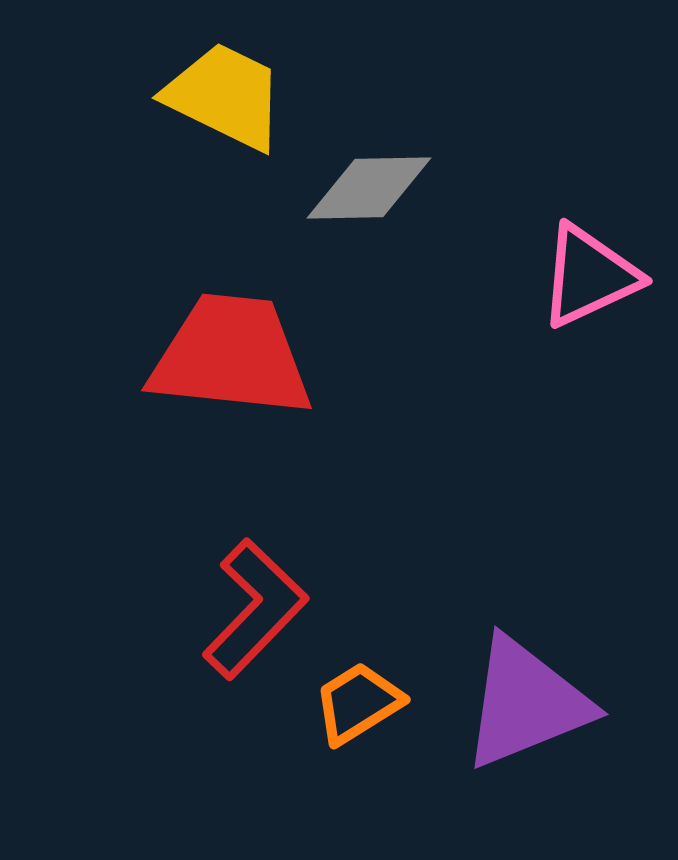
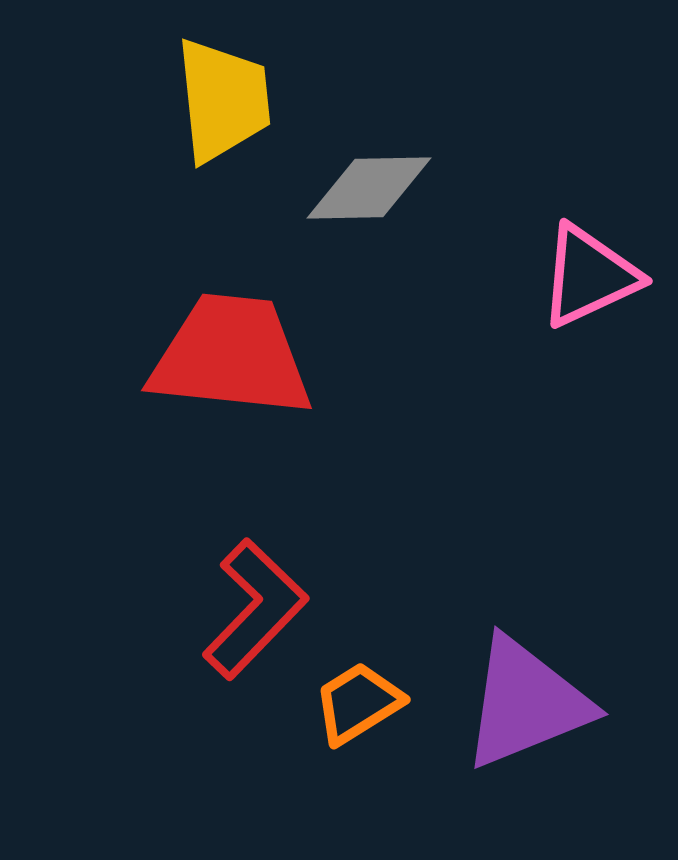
yellow trapezoid: moved 2 px left, 4 px down; rotated 58 degrees clockwise
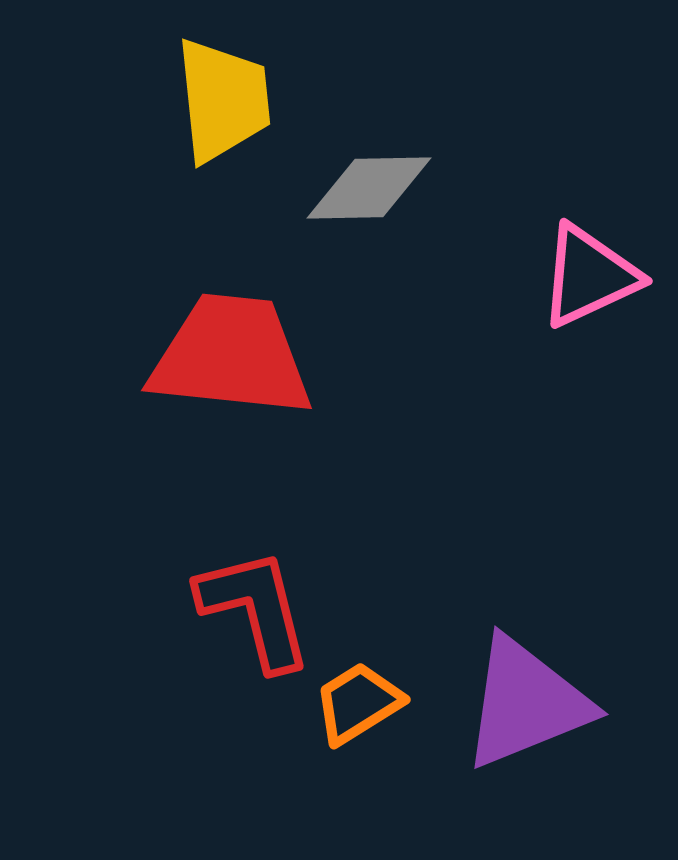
red L-shape: rotated 58 degrees counterclockwise
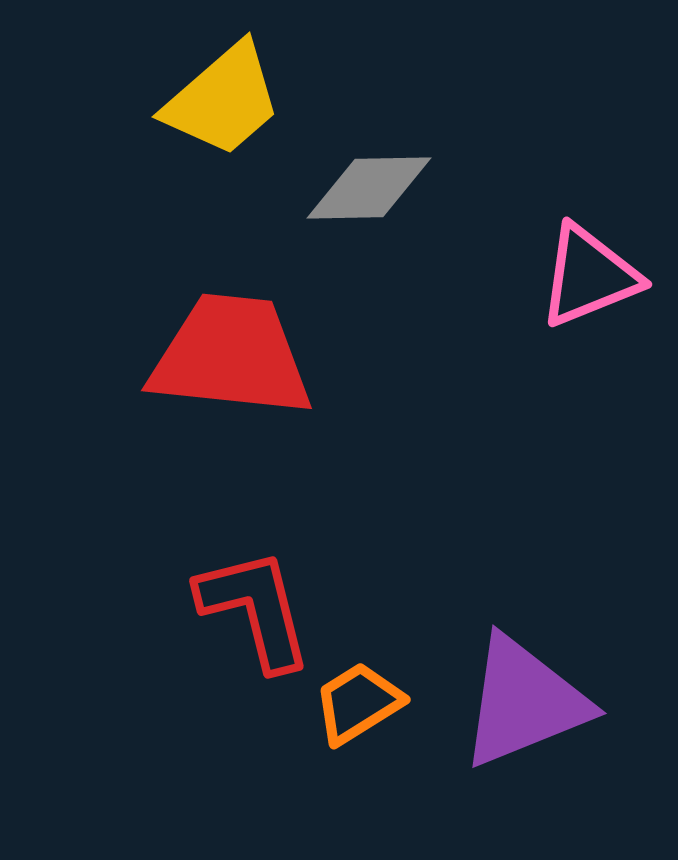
yellow trapezoid: rotated 55 degrees clockwise
pink triangle: rotated 3 degrees clockwise
purple triangle: moved 2 px left, 1 px up
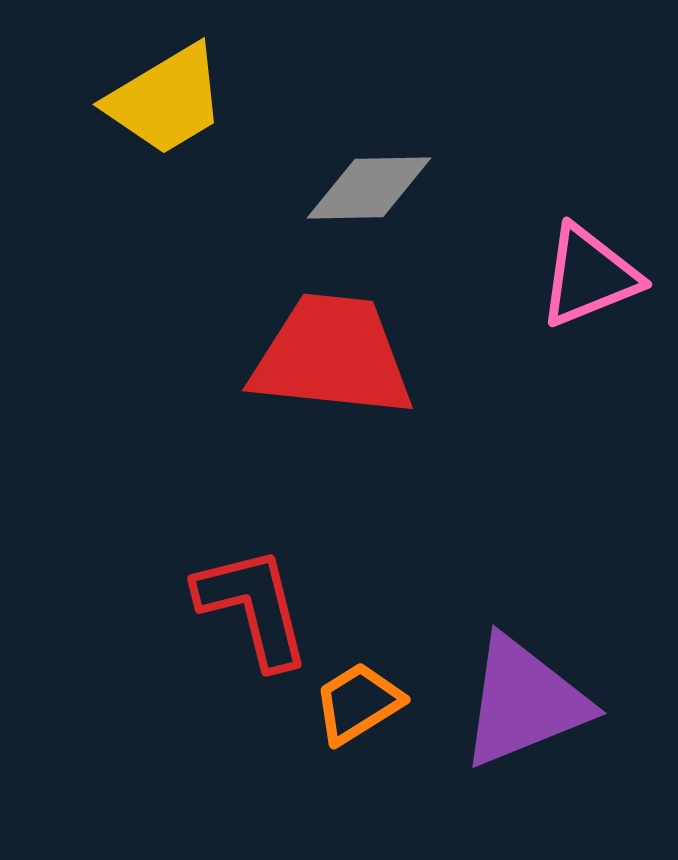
yellow trapezoid: moved 57 px left; rotated 10 degrees clockwise
red trapezoid: moved 101 px right
red L-shape: moved 2 px left, 2 px up
